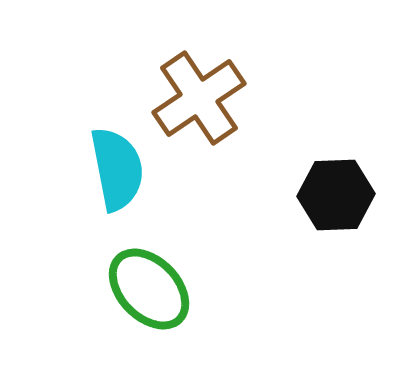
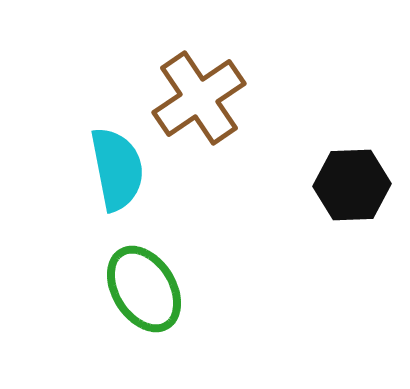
black hexagon: moved 16 px right, 10 px up
green ellipse: moved 5 px left; rotated 12 degrees clockwise
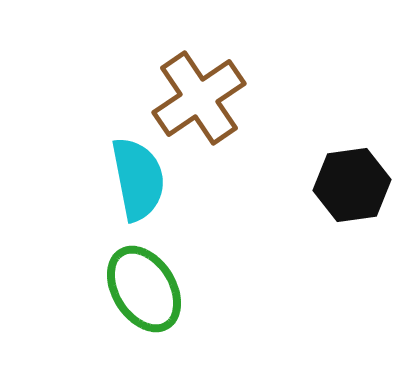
cyan semicircle: moved 21 px right, 10 px down
black hexagon: rotated 6 degrees counterclockwise
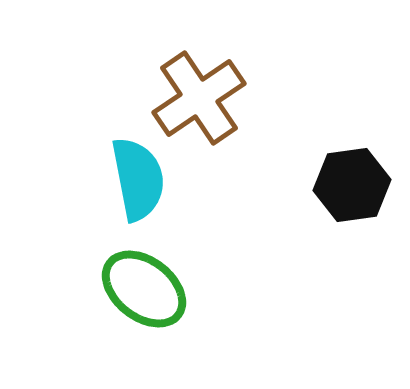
green ellipse: rotated 20 degrees counterclockwise
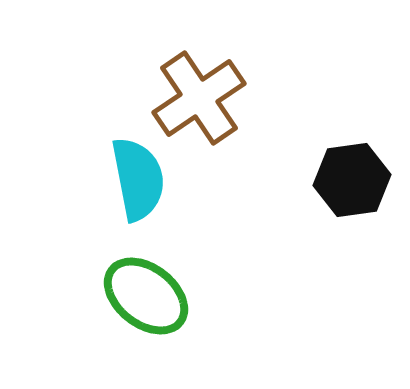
black hexagon: moved 5 px up
green ellipse: moved 2 px right, 7 px down
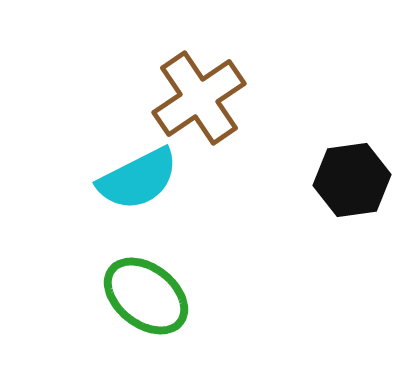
cyan semicircle: rotated 74 degrees clockwise
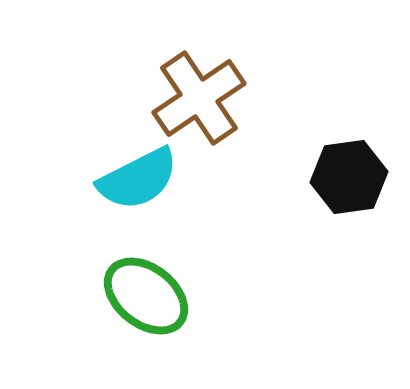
black hexagon: moved 3 px left, 3 px up
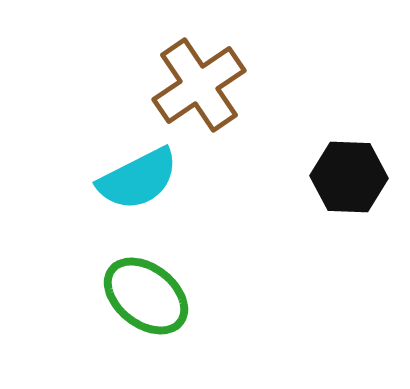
brown cross: moved 13 px up
black hexagon: rotated 10 degrees clockwise
